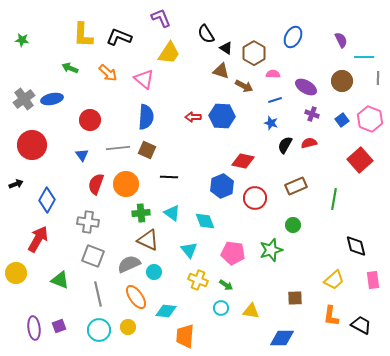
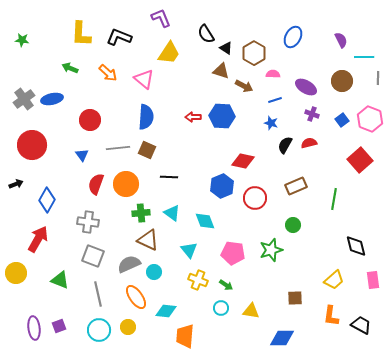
yellow L-shape at (83, 35): moved 2 px left, 1 px up
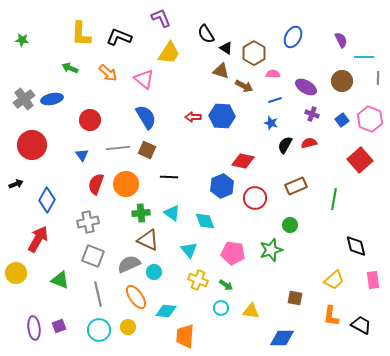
blue semicircle at (146, 117): rotated 35 degrees counterclockwise
gray cross at (88, 222): rotated 20 degrees counterclockwise
green circle at (293, 225): moved 3 px left
brown square at (295, 298): rotated 14 degrees clockwise
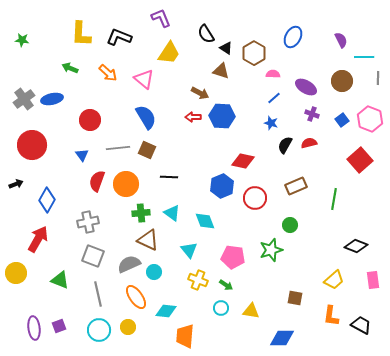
brown arrow at (244, 86): moved 44 px left, 7 px down
blue line at (275, 100): moved 1 px left, 2 px up; rotated 24 degrees counterclockwise
red semicircle at (96, 184): moved 1 px right, 3 px up
black diamond at (356, 246): rotated 55 degrees counterclockwise
pink pentagon at (233, 253): moved 4 px down
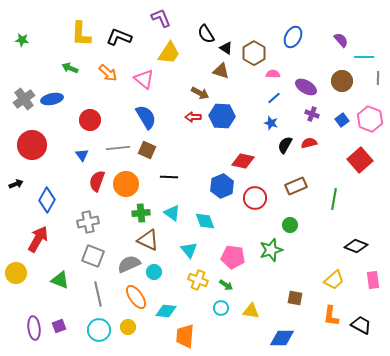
purple semicircle at (341, 40): rotated 14 degrees counterclockwise
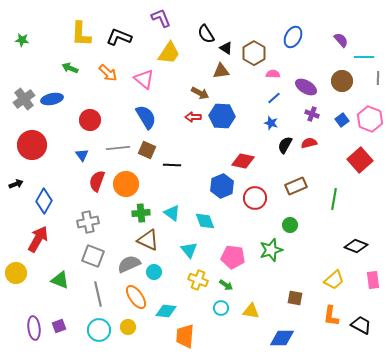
brown triangle at (221, 71): rotated 24 degrees counterclockwise
black line at (169, 177): moved 3 px right, 12 px up
blue diamond at (47, 200): moved 3 px left, 1 px down
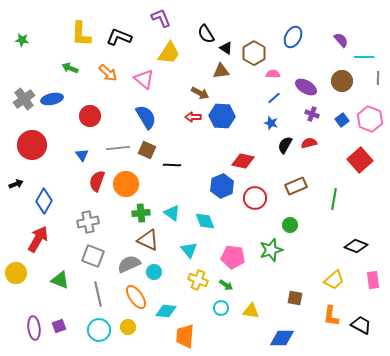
red circle at (90, 120): moved 4 px up
